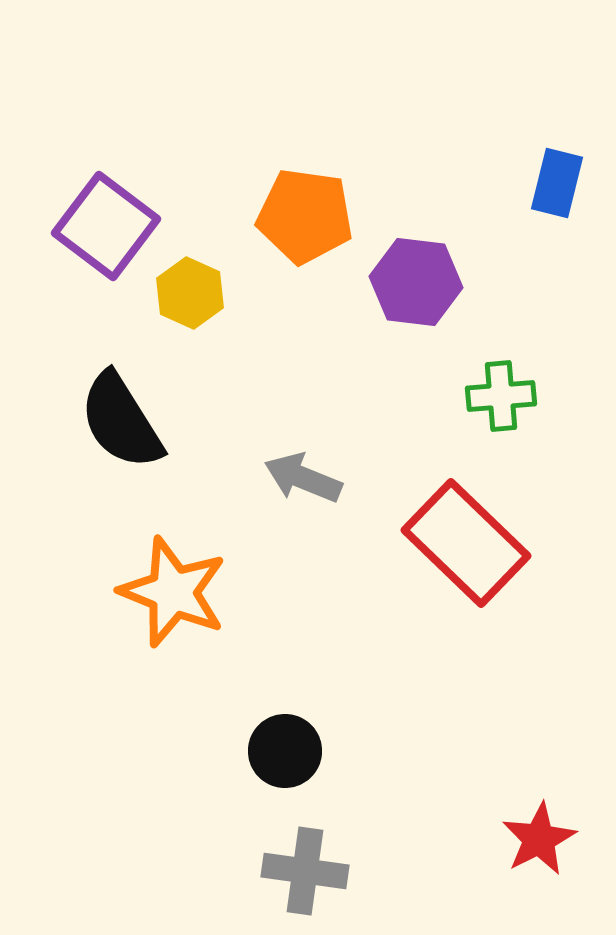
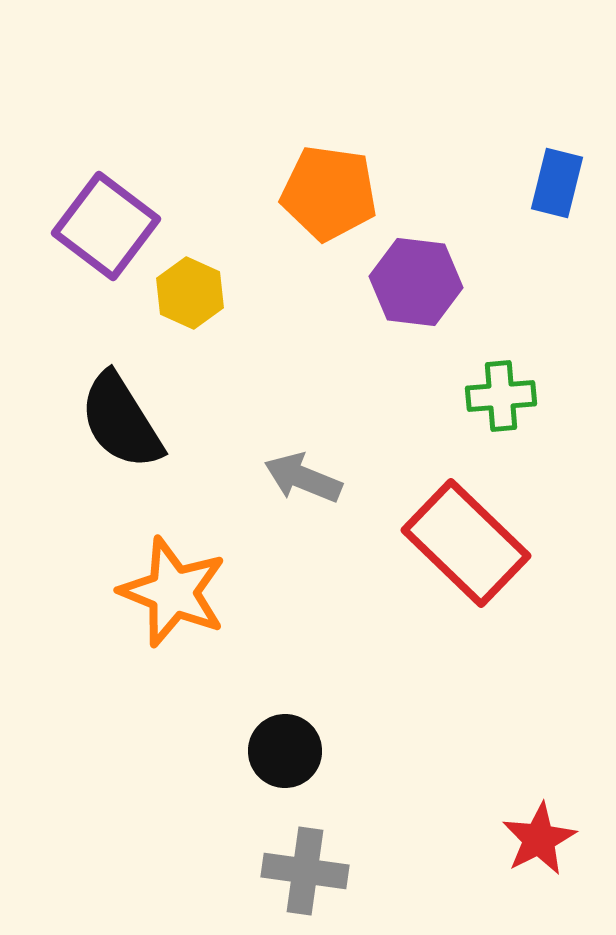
orange pentagon: moved 24 px right, 23 px up
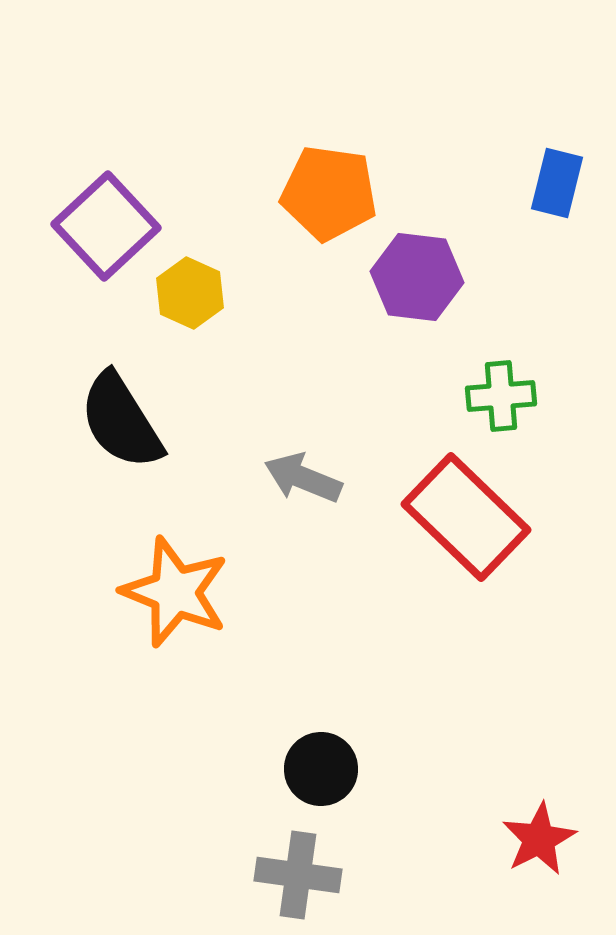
purple square: rotated 10 degrees clockwise
purple hexagon: moved 1 px right, 5 px up
red rectangle: moved 26 px up
orange star: moved 2 px right
black circle: moved 36 px right, 18 px down
gray cross: moved 7 px left, 4 px down
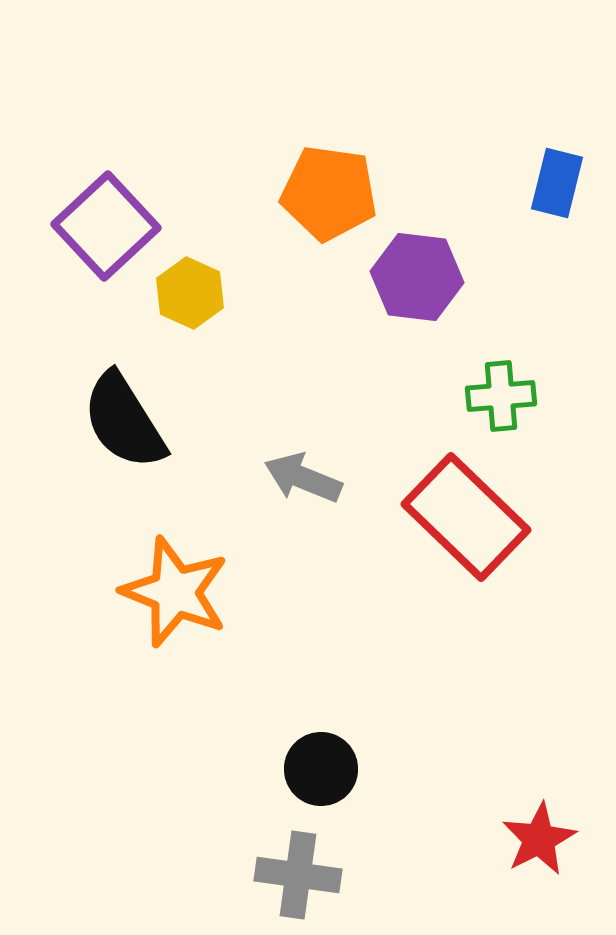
black semicircle: moved 3 px right
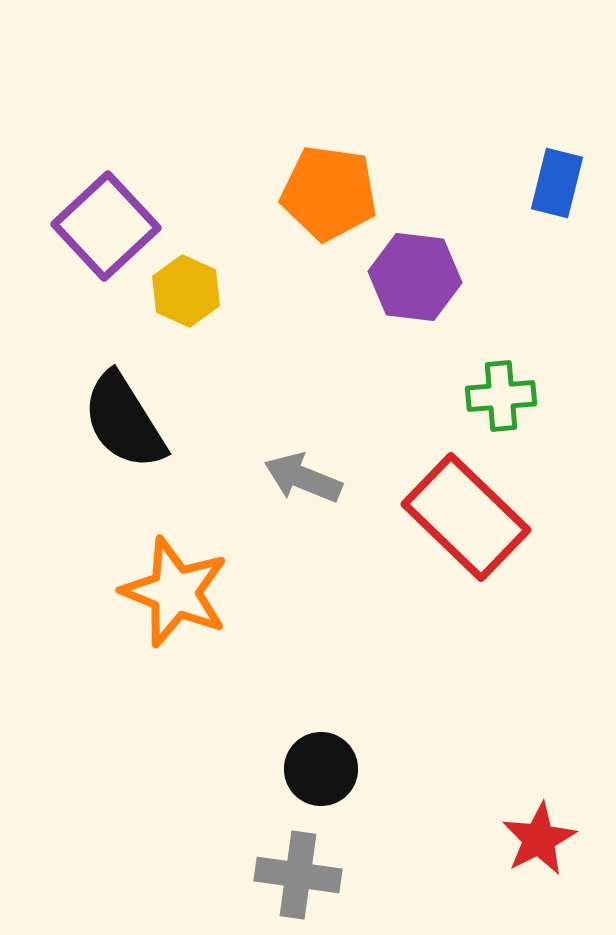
purple hexagon: moved 2 px left
yellow hexagon: moved 4 px left, 2 px up
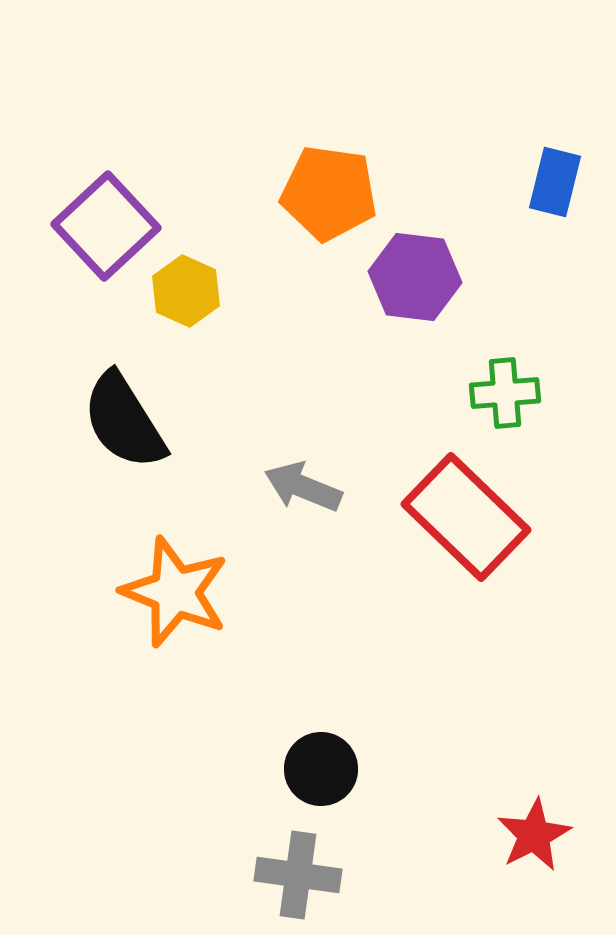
blue rectangle: moved 2 px left, 1 px up
green cross: moved 4 px right, 3 px up
gray arrow: moved 9 px down
red star: moved 5 px left, 4 px up
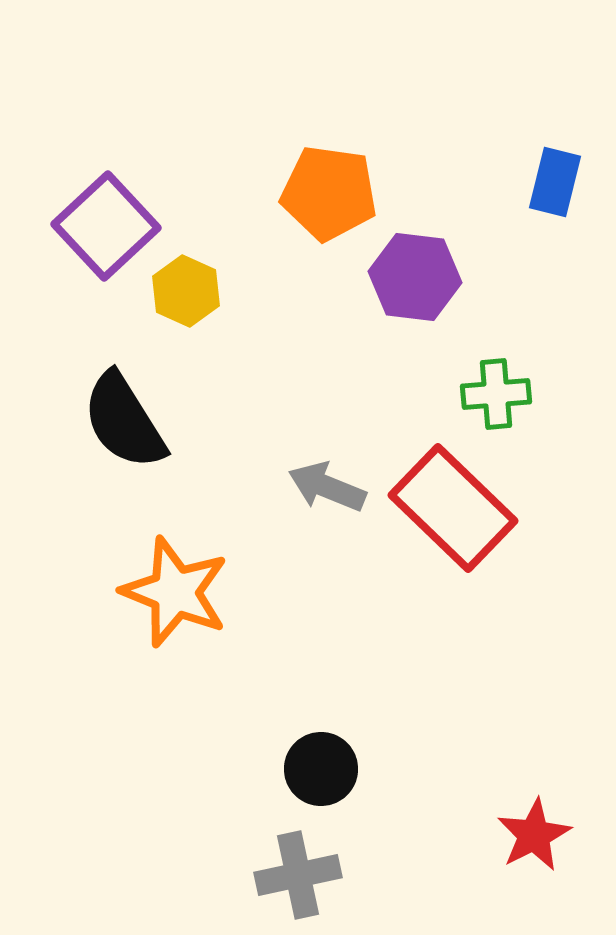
green cross: moved 9 px left, 1 px down
gray arrow: moved 24 px right
red rectangle: moved 13 px left, 9 px up
gray cross: rotated 20 degrees counterclockwise
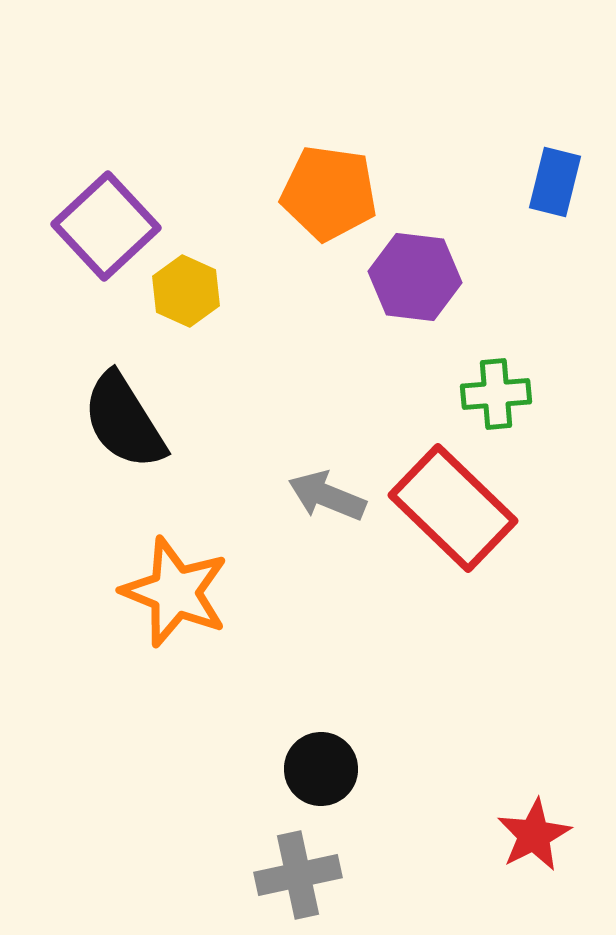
gray arrow: moved 9 px down
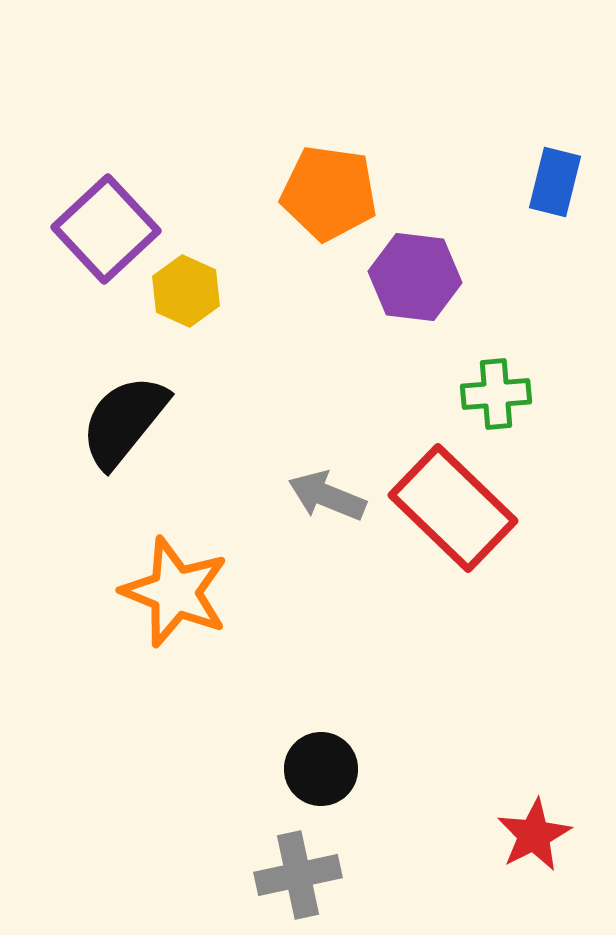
purple square: moved 3 px down
black semicircle: rotated 71 degrees clockwise
